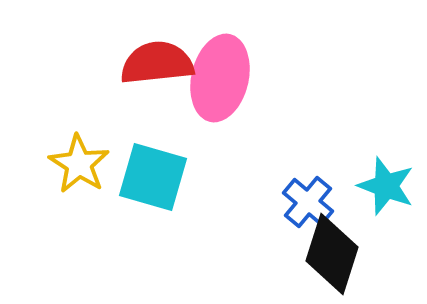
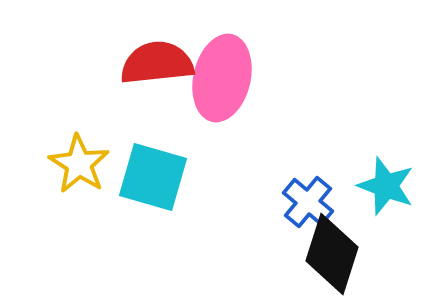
pink ellipse: moved 2 px right
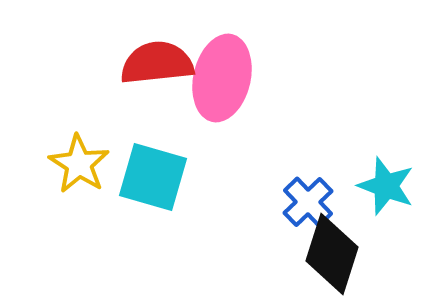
blue cross: rotated 6 degrees clockwise
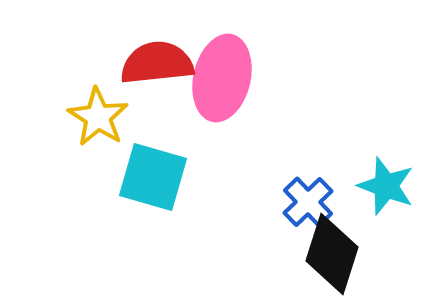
yellow star: moved 19 px right, 47 px up
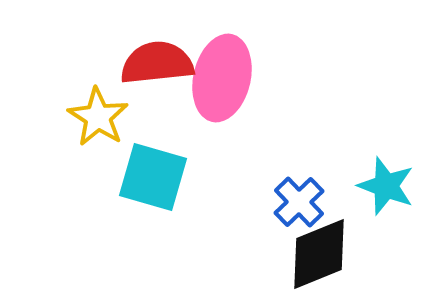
blue cross: moved 9 px left
black diamond: moved 13 px left; rotated 50 degrees clockwise
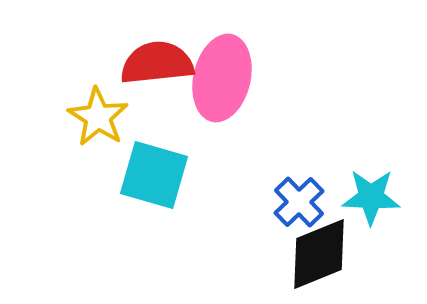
cyan square: moved 1 px right, 2 px up
cyan star: moved 15 px left, 11 px down; rotated 18 degrees counterclockwise
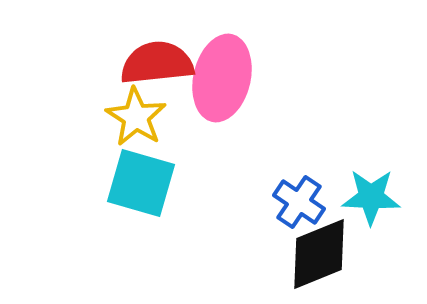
yellow star: moved 38 px right
cyan square: moved 13 px left, 8 px down
blue cross: rotated 12 degrees counterclockwise
